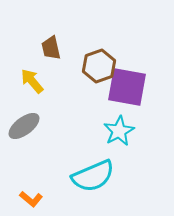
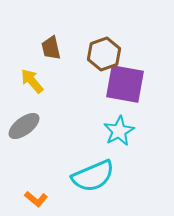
brown hexagon: moved 5 px right, 12 px up
purple square: moved 2 px left, 3 px up
orange L-shape: moved 5 px right
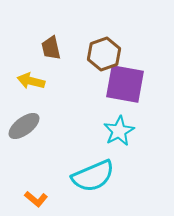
yellow arrow: moved 1 px left; rotated 36 degrees counterclockwise
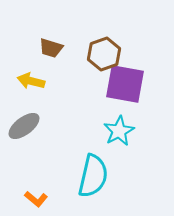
brown trapezoid: rotated 60 degrees counterclockwise
cyan semicircle: rotated 54 degrees counterclockwise
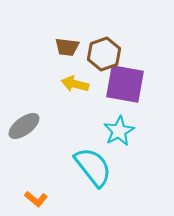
brown trapezoid: moved 16 px right, 1 px up; rotated 10 degrees counterclockwise
yellow arrow: moved 44 px right, 3 px down
cyan semicircle: moved 9 px up; rotated 51 degrees counterclockwise
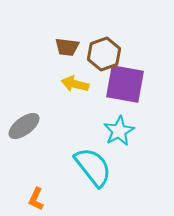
orange L-shape: rotated 75 degrees clockwise
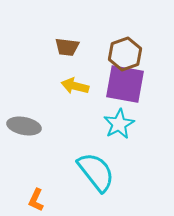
brown hexagon: moved 21 px right
yellow arrow: moved 2 px down
gray ellipse: rotated 48 degrees clockwise
cyan star: moved 7 px up
cyan semicircle: moved 3 px right, 5 px down
orange L-shape: moved 1 px down
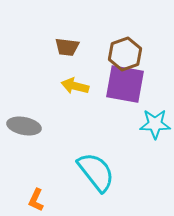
cyan star: moved 36 px right; rotated 28 degrees clockwise
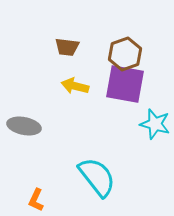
cyan star: rotated 16 degrees clockwise
cyan semicircle: moved 1 px right, 5 px down
